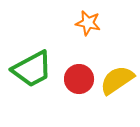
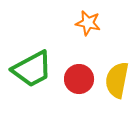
yellow semicircle: rotated 45 degrees counterclockwise
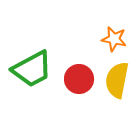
orange star: moved 26 px right, 16 px down
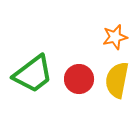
orange star: moved 1 px right, 2 px up; rotated 25 degrees counterclockwise
green trapezoid: moved 1 px right, 5 px down; rotated 9 degrees counterclockwise
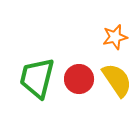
green trapezoid: moved 4 px right, 4 px down; rotated 141 degrees clockwise
yellow semicircle: rotated 135 degrees clockwise
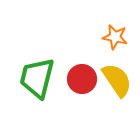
orange star: rotated 25 degrees clockwise
red circle: moved 3 px right
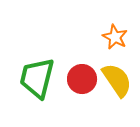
orange star: rotated 15 degrees clockwise
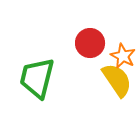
orange star: moved 8 px right, 19 px down
red circle: moved 8 px right, 36 px up
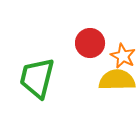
yellow semicircle: rotated 57 degrees counterclockwise
